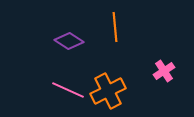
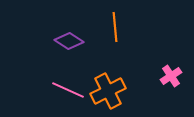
pink cross: moved 7 px right, 5 px down
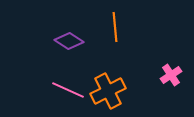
pink cross: moved 1 px up
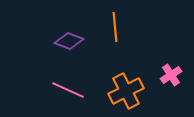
purple diamond: rotated 12 degrees counterclockwise
orange cross: moved 18 px right
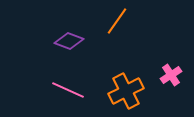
orange line: moved 2 px right, 6 px up; rotated 40 degrees clockwise
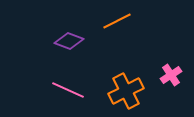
orange line: rotated 28 degrees clockwise
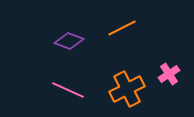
orange line: moved 5 px right, 7 px down
pink cross: moved 2 px left, 1 px up
orange cross: moved 1 px right, 2 px up
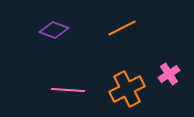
purple diamond: moved 15 px left, 11 px up
pink line: rotated 20 degrees counterclockwise
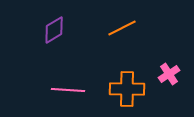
purple diamond: rotated 52 degrees counterclockwise
orange cross: rotated 28 degrees clockwise
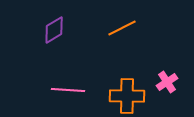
pink cross: moved 2 px left, 8 px down
orange cross: moved 7 px down
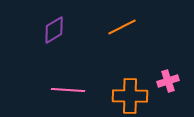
orange line: moved 1 px up
pink cross: moved 1 px right, 1 px up; rotated 15 degrees clockwise
orange cross: moved 3 px right
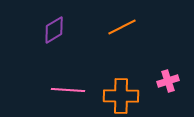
orange cross: moved 9 px left
